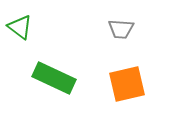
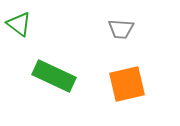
green triangle: moved 1 px left, 3 px up
green rectangle: moved 2 px up
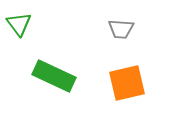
green triangle: rotated 16 degrees clockwise
orange square: moved 1 px up
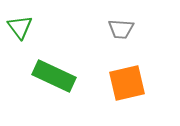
green triangle: moved 1 px right, 3 px down
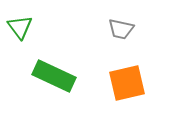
gray trapezoid: rotated 8 degrees clockwise
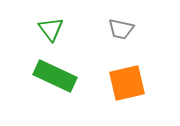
green triangle: moved 31 px right, 2 px down
green rectangle: moved 1 px right
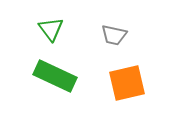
gray trapezoid: moved 7 px left, 6 px down
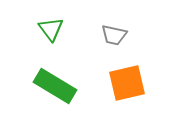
green rectangle: moved 10 px down; rotated 6 degrees clockwise
